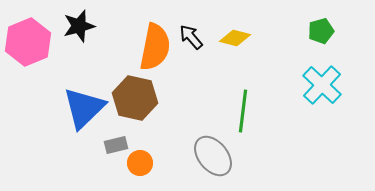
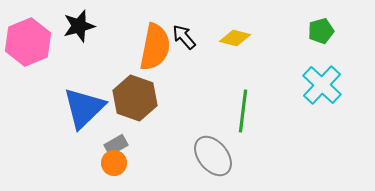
black arrow: moved 7 px left
brown hexagon: rotated 6 degrees clockwise
gray rectangle: rotated 15 degrees counterclockwise
orange circle: moved 26 px left
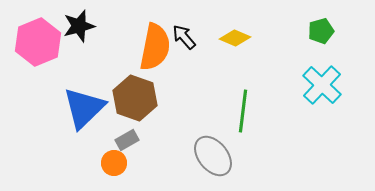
yellow diamond: rotated 8 degrees clockwise
pink hexagon: moved 10 px right
gray rectangle: moved 11 px right, 5 px up
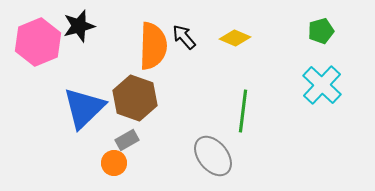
orange semicircle: moved 2 px left, 1 px up; rotated 9 degrees counterclockwise
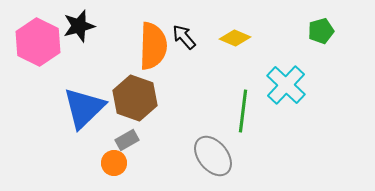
pink hexagon: rotated 12 degrees counterclockwise
cyan cross: moved 36 px left
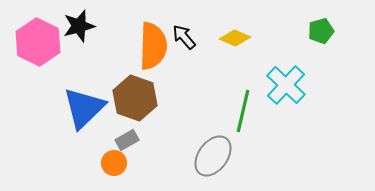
green line: rotated 6 degrees clockwise
gray ellipse: rotated 75 degrees clockwise
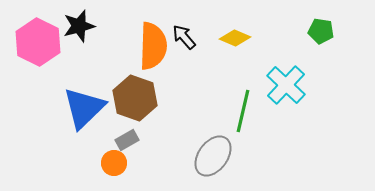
green pentagon: rotated 25 degrees clockwise
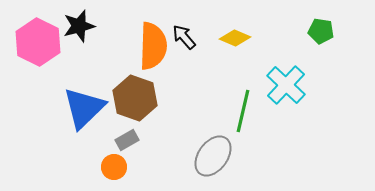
orange circle: moved 4 px down
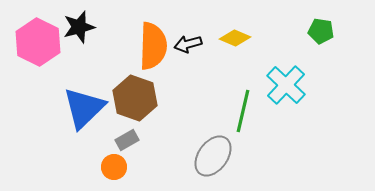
black star: moved 1 px down
black arrow: moved 4 px right, 7 px down; rotated 64 degrees counterclockwise
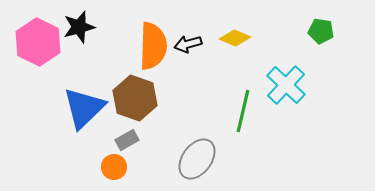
gray ellipse: moved 16 px left, 3 px down
